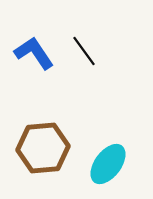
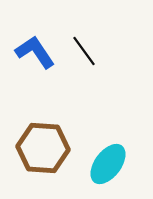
blue L-shape: moved 1 px right, 1 px up
brown hexagon: rotated 9 degrees clockwise
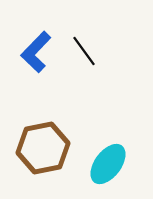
blue L-shape: moved 1 px right; rotated 102 degrees counterclockwise
brown hexagon: rotated 15 degrees counterclockwise
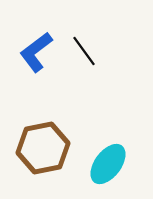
blue L-shape: rotated 9 degrees clockwise
